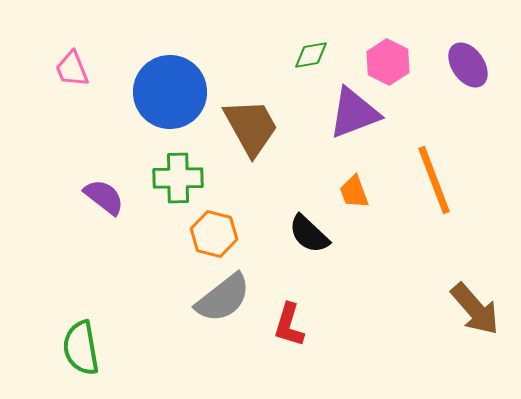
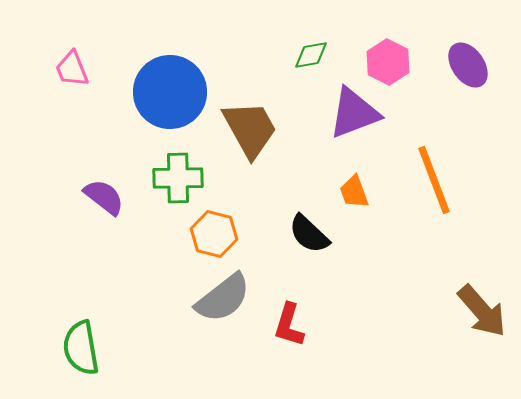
brown trapezoid: moved 1 px left, 2 px down
brown arrow: moved 7 px right, 2 px down
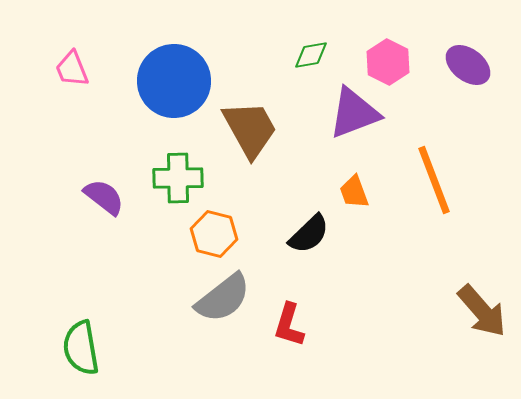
purple ellipse: rotated 18 degrees counterclockwise
blue circle: moved 4 px right, 11 px up
black semicircle: rotated 87 degrees counterclockwise
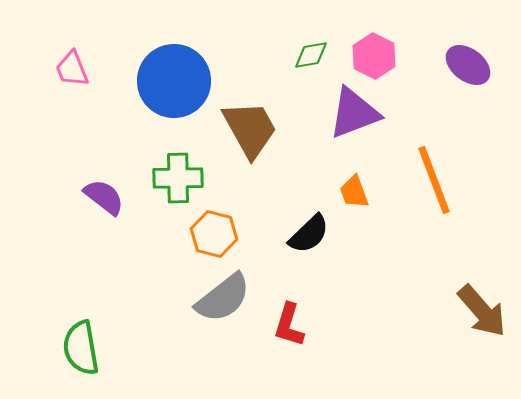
pink hexagon: moved 14 px left, 6 px up
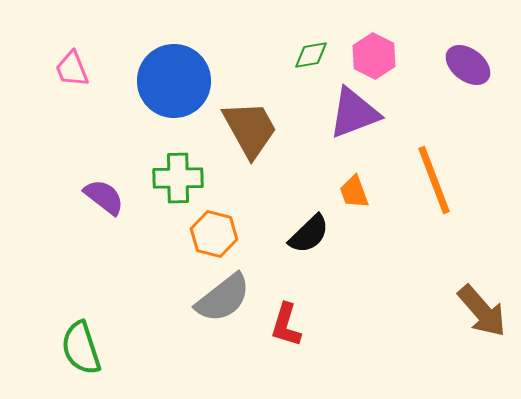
red L-shape: moved 3 px left
green semicircle: rotated 8 degrees counterclockwise
